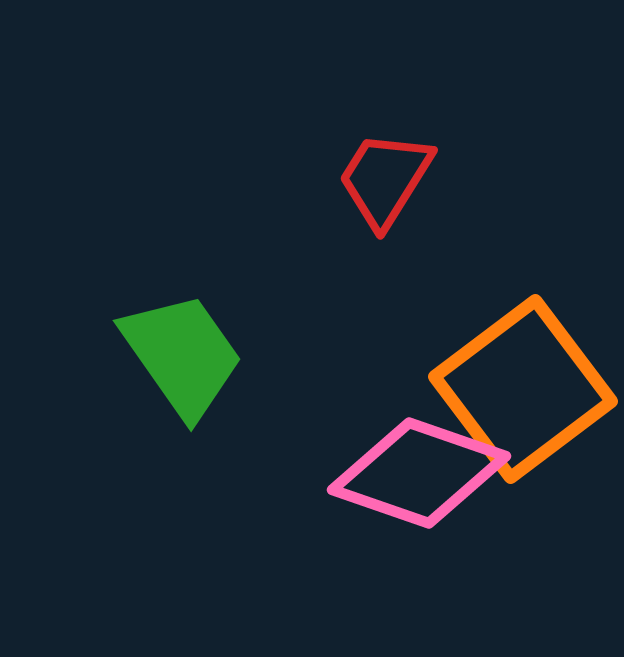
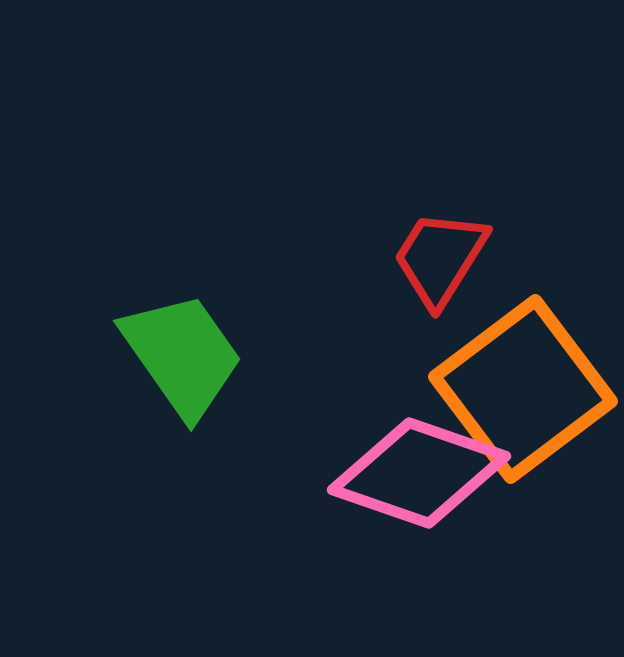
red trapezoid: moved 55 px right, 79 px down
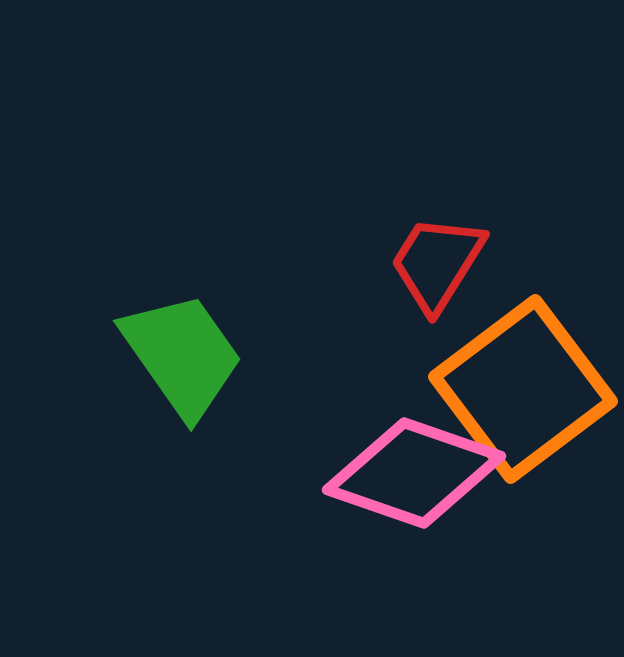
red trapezoid: moved 3 px left, 5 px down
pink diamond: moved 5 px left
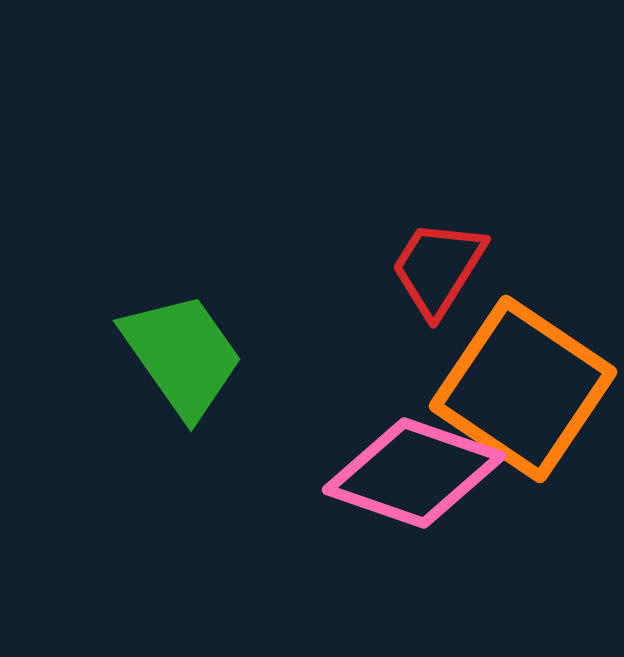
red trapezoid: moved 1 px right, 5 px down
orange square: rotated 19 degrees counterclockwise
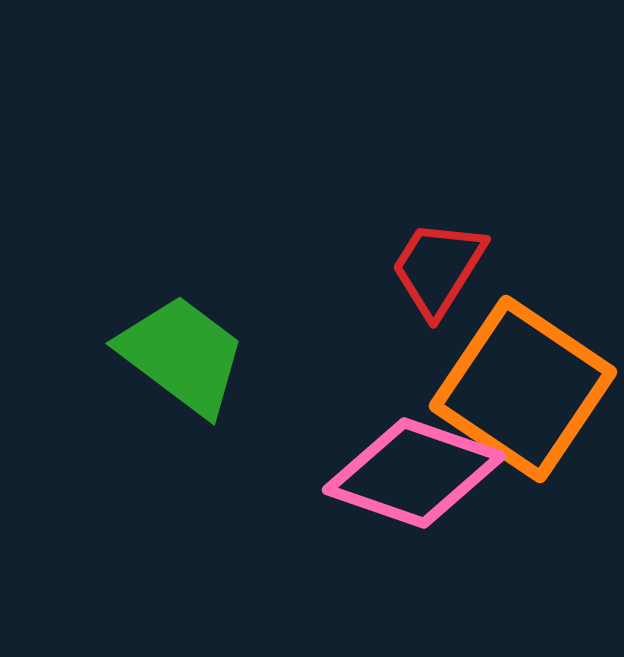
green trapezoid: rotated 18 degrees counterclockwise
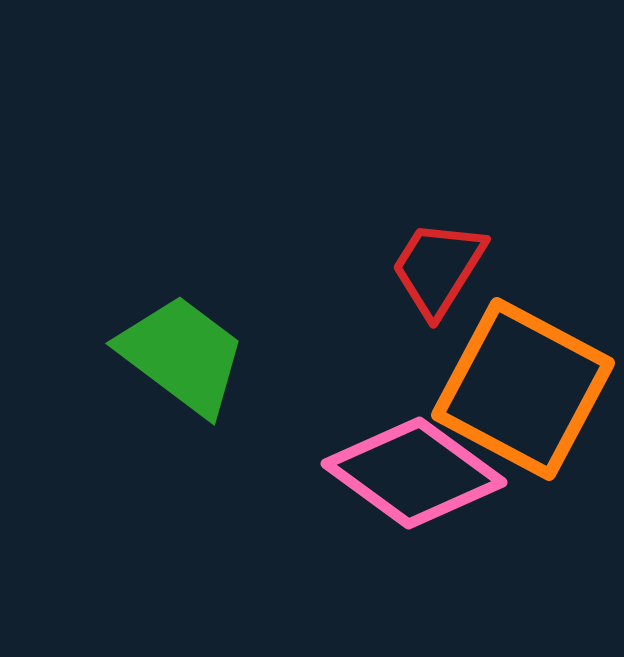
orange square: rotated 6 degrees counterclockwise
pink diamond: rotated 17 degrees clockwise
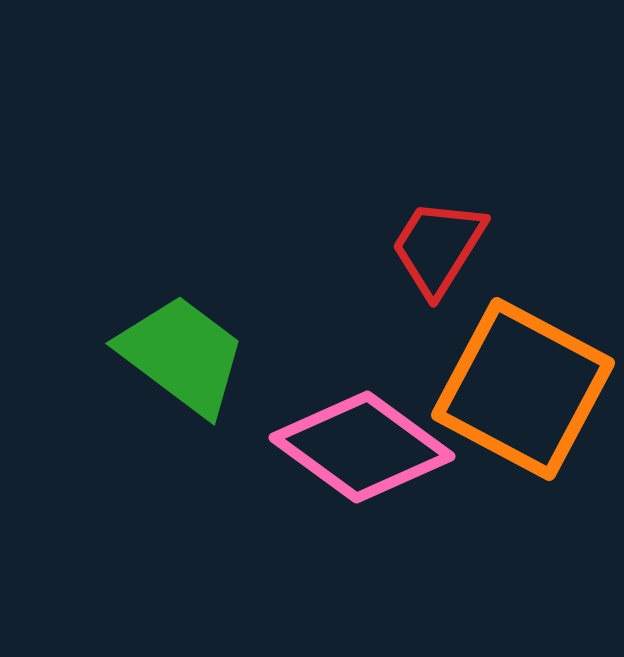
red trapezoid: moved 21 px up
pink diamond: moved 52 px left, 26 px up
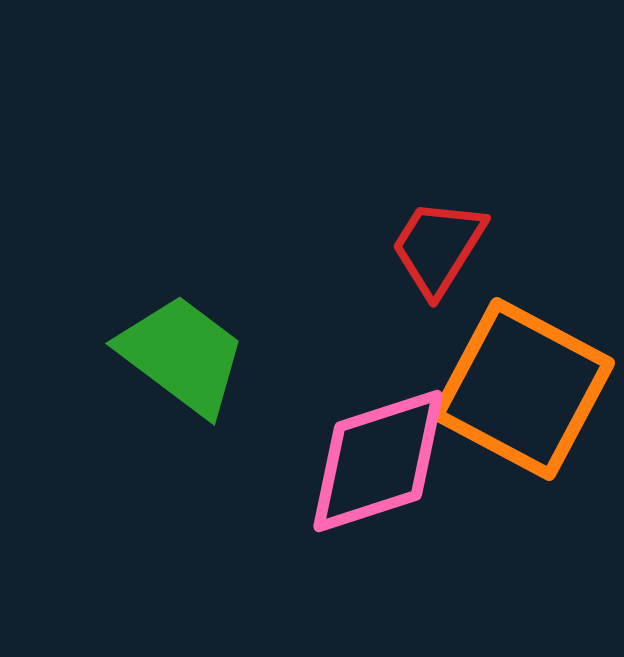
pink diamond: moved 16 px right, 14 px down; rotated 54 degrees counterclockwise
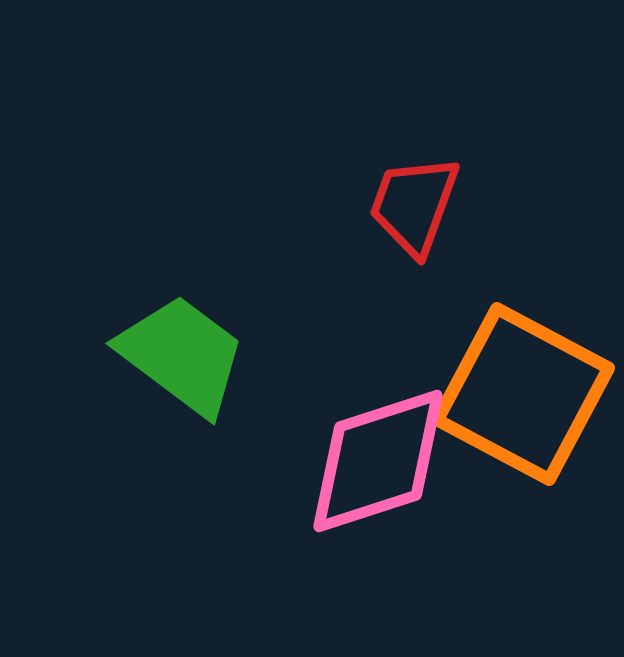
red trapezoid: moved 24 px left, 42 px up; rotated 12 degrees counterclockwise
orange square: moved 5 px down
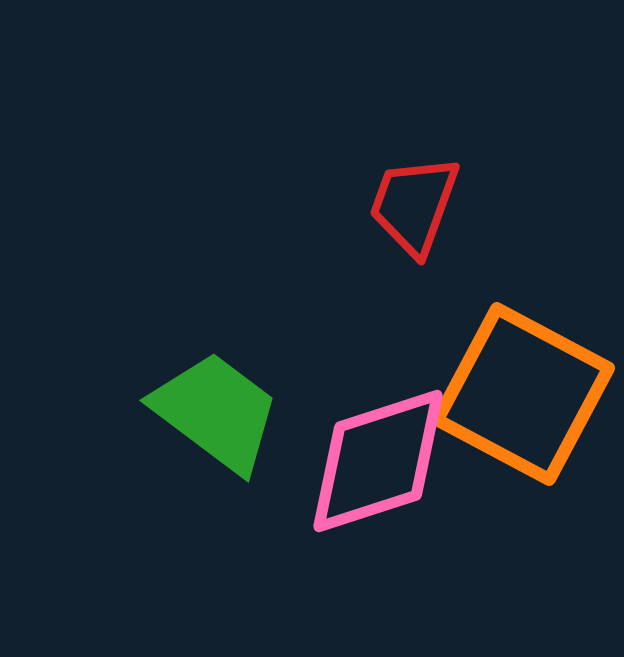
green trapezoid: moved 34 px right, 57 px down
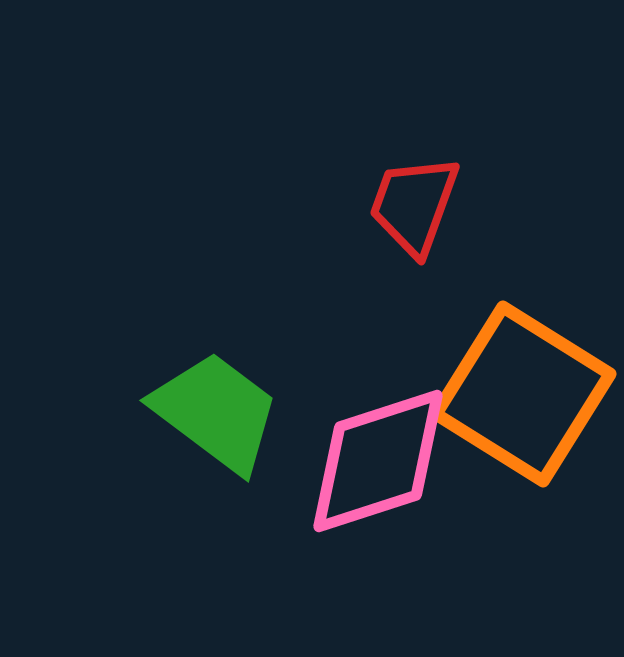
orange square: rotated 4 degrees clockwise
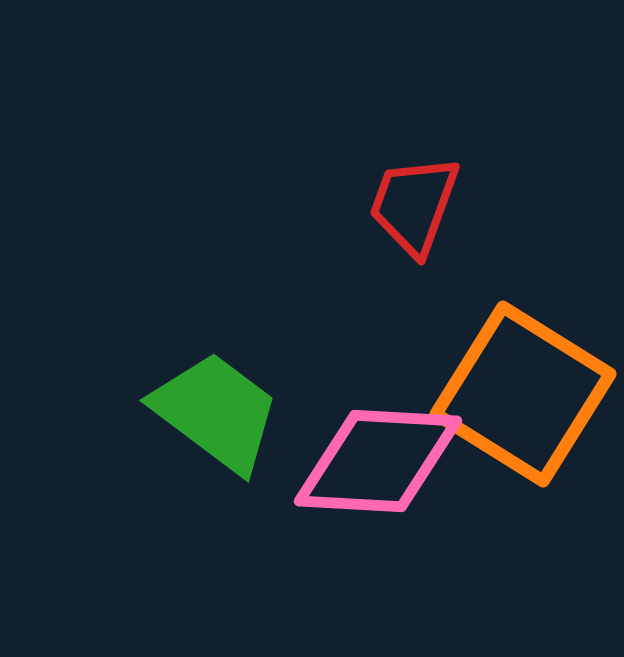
pink diamond: rotated 21 degrees clockwise
